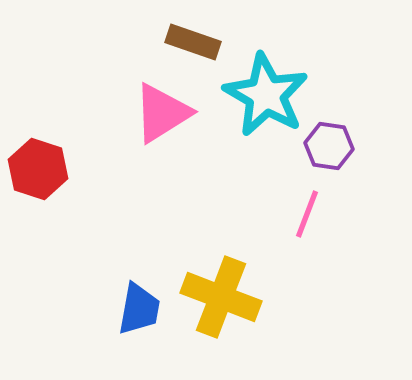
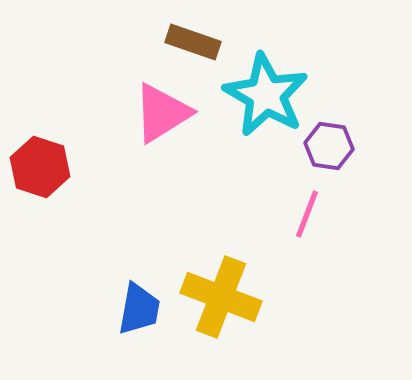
red hexagon: moved 2 px right, 2 px up
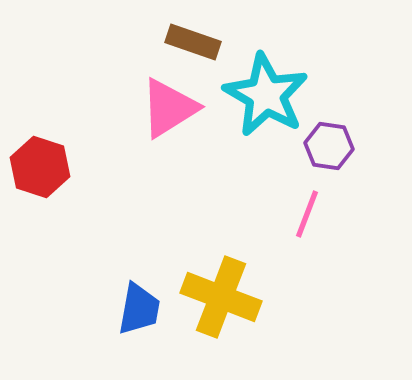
pink triangle: moved 7 px right, 5 px up
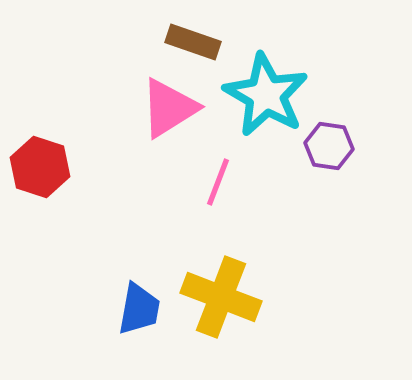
pink line: moved 89 px left, 32 px up
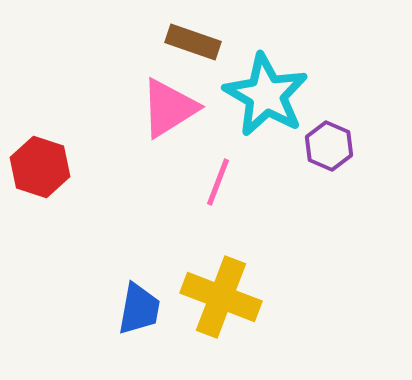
purple hexagon: rotated 15 degrees clockwise
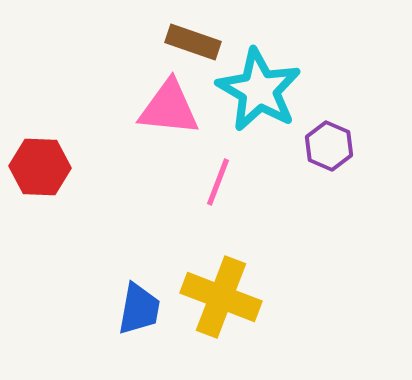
cyan star: moved 7 px left, 5 px up
pink triangle: rotated 38 degrees clockwise
red hexagon: rotated 16 degrees counterclockwise
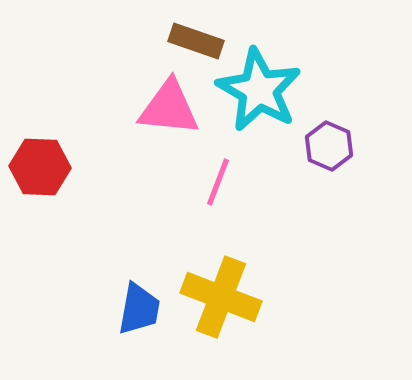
brown rectangle: moved 3 px right, 1 px up
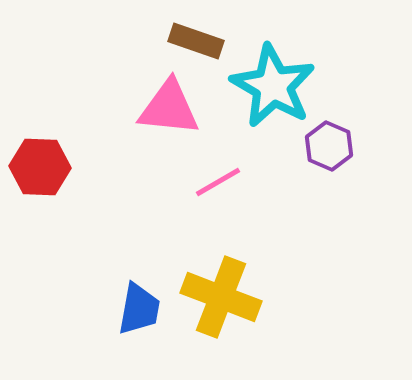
cyan star: moved 14 px right, 4 px up
pink line: rotated 39 degrees clockwise
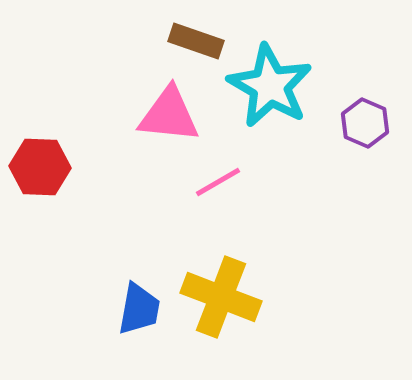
cyan star: moved 3 px left
pink triangle: moved 7 px down
purple hexagon: moved 36 px right, 23 px up
